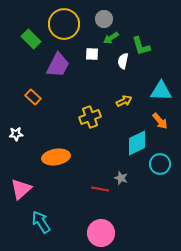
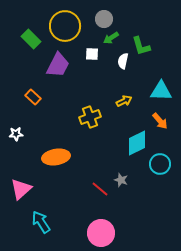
yellow circle: moved 1 px right, 2 px down
gray star: moved 2 px down
red line: rotated 30 degrees clockwise
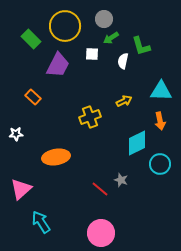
orange arrow: rotated 30 degrees clockwise
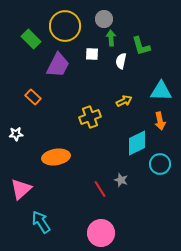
green arrow: rotated 119 degrees clockwise
white semicircle: moved 2 px left
red line: rotated 18 degrees clockwise
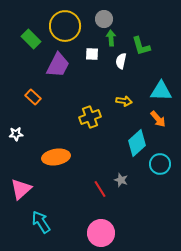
yellow arrow: rotated 35 degrees clockwise
orange arrow: moved 2 px left, 2 px up; rotated 30 degrees counterclockwise
cyan diamond: rotated 16 degrees counterclockwise
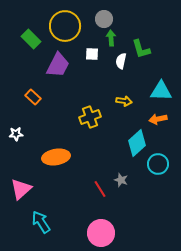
green L-shape: moved 3 px down
orange arrow: rotated 120 degrees clockwise
cyan circle: moved 2 px left
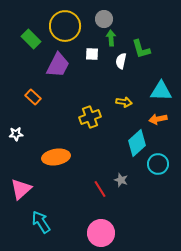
yellow arrow: moved 1 px down
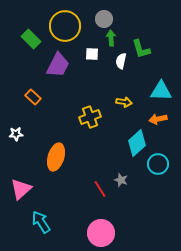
orange ellipse: rotated 64 degrees counterclockwise
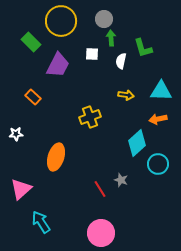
yellow circle: moved 4 px left, 5 px up
green rectangle: moved 3 px down
green L-shape: moved 2 px right, 1 px up
yellow arrow: moved 2 px right, 7 px up
